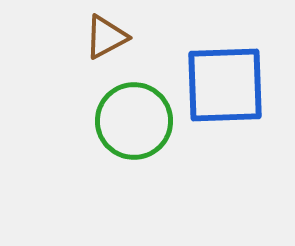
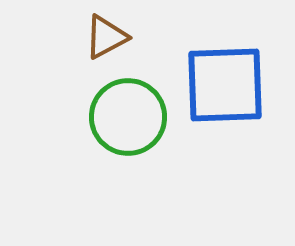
green circle: moved 6 px left, 4 px up
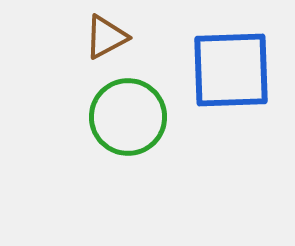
blue square: moved 6 px right, 15 px up
